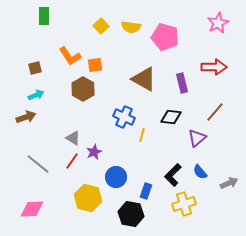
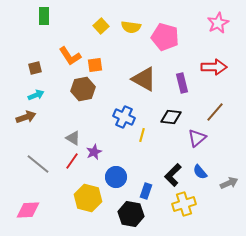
brown hexagon: rotated 20 degrees clockwise
pink diamond: moved 4 px left, 1 px down
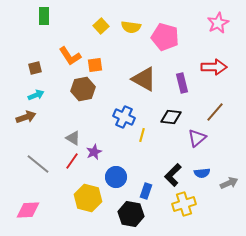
blue semicircle: moved 2 px right, 1 px down; rotated 56 degrees counterclockwise
